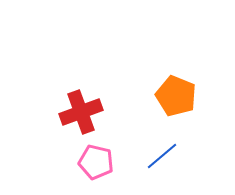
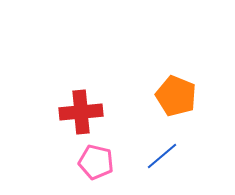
red cross: rotated 15 degrees clockwise
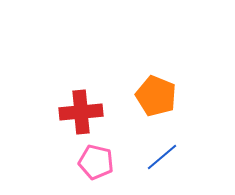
orange pentagon: moved 20 px left
blue line: moved 1 px down
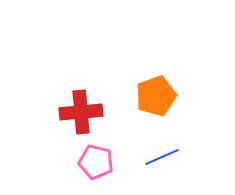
orange pentagon: rotated 30 degrees clockwise
blue line: rotated 16 degrees clockwise
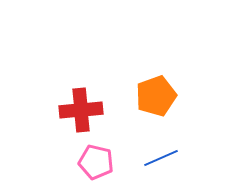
red cross: moved 2 px up
blue line: moved 1 px left, 1 px down
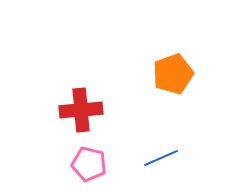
orange pentagon: moved 17 px right, 22 px up
pink pentagon: moved 7 px left, 2 px down
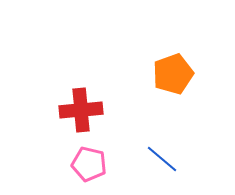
blue line: moved 1 px right, 1 px down; rotated 64 degrees clockwise
